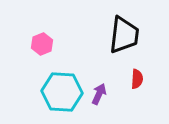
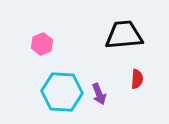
black trapezoid: rotated 102 degrees counterclockwise
purple arrow: rotated 135 degrees clockwise
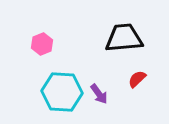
black trapezoid: moved 3 px down
red semicircle: rotated 138 degrees counterclockwise
purple arrow: rotated 15 degrees counterclockwise
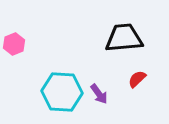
pink hexagon: moved 28 px left
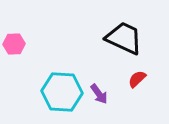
black trapezoid: rotated 30 degrees clockwise
pink hexagon: rotated 20 degrees clockwise
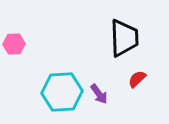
black trapezoid: rotated 63 degrees clockwise
cyan hexagon: rotated 6 degrees counterclockwise
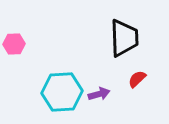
purple arrow: rotated 70 degrees counterclockwise
